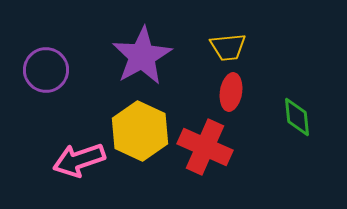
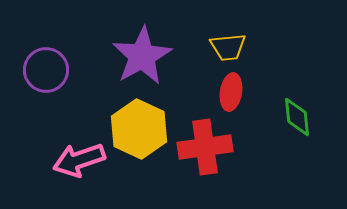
yellow hexagon: moved 1 px left, 2 px up
red cross: rotated 32 degrees counterclockwise
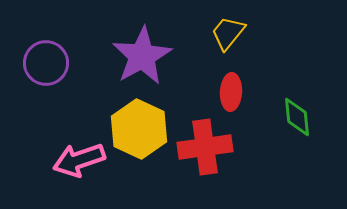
yellow trapezoid: moved 14 px up; rotated 135 degrees clockwise
purple circle: moved 7 px up
red ellipse: rotated 6 degrees counterclockwise
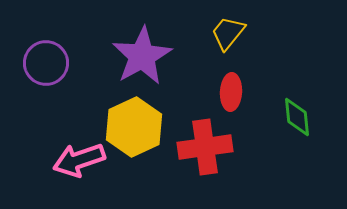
yellow hexagon: moved 5 px left, 2 px up; rotated 10 degrees clockwise
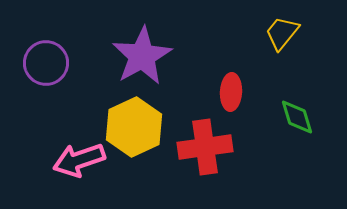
yellow trapezoid: moved 54 px right
green diamond: rotated 12 degrees counterclockwise
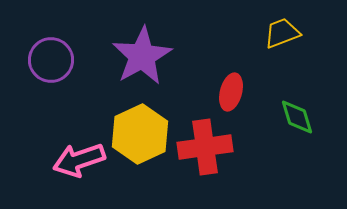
yellow trapezoid: rotated 30 degrees clockwise
purple circle: moved 5 px right, 3 px up
red ellipse: rotated 12 degrees clockwise
yellow hexagon: moved 6 px right, 7 px down
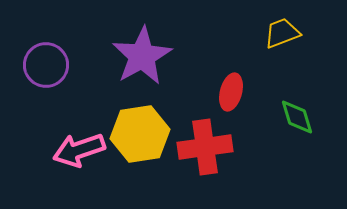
purple circle: moved 5 px left, 5 px down
yellow hexagon: rotated 16 degrees clockwise
pink arrow: moved 10 px up
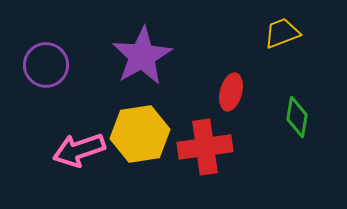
green diamond: rotated 27 degrees clockwise
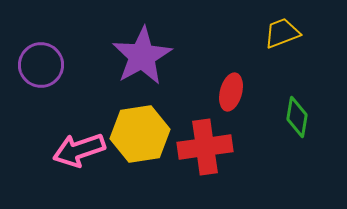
purple circle: moved 5 px left
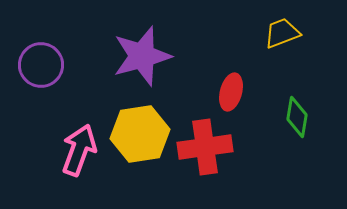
purple star: rotated 14 degrees clockwise
pink arrow: rotated 129 degrees clockwise
